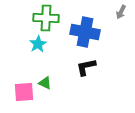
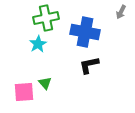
green cross: rotated 15 degrees counterclockwise
black L-shape: moved 3 px right, 2 px up
green triangle: rotated 24 degrees clockwise
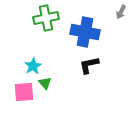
cyan star: moved 5 px left, 22 px down
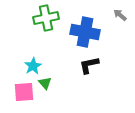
gray arrow: moved 1 px left, 3 px down; rotated 104 degrees clockwise
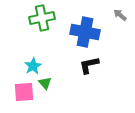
green cross: moved 4 px left
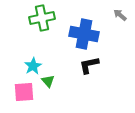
blue cross: moved 1 px left, 2 px down
green triangle: moved 3 px right, 2 px up
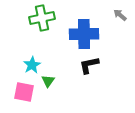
blue cross: rotated 12 degrees counterclockwise
cyan star: moved 1 px left, 1 px up
green triangle: rotated 16 degrees clockwise
pink square: rotated 15 degrees clockwise
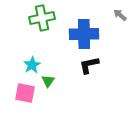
pink square: moved 1 px right, 1 px down
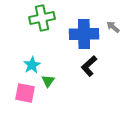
gray arrow: moved 7 px left, 12 px down
black L-shape: moved 1 px down; rotated 30 degrees counterclockwise
